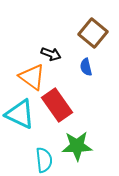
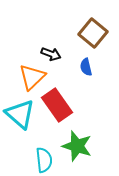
orange triangle: rotated 40 degrees clockwise
cyan triangle: rotated 16 degrees clockwise
green star: rotated 20 degrees clockwise
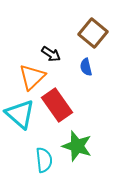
black arrow: rotated 12 degrees clockwise
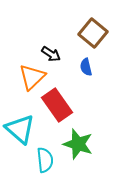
cyan triangle: moved 15 px down
green star: moved 1 px right, 2 px up
cyan semicircle: moved 1 px right
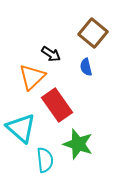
cyan triangle: moved 1 px right, 1 px up
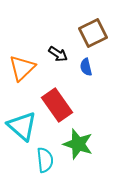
brown square: rotated 24 degrees clockwise
black arrow: moved 7 px right
orange triangle: moved 10 px left, 9 px up
cyan triangle: moved 1 px right, 2 px up
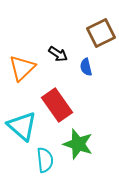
brown square: moved 8 px right
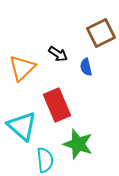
red rectangle: rotated 12 degrees clockwise
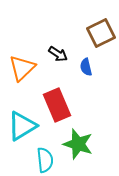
cyan triangle: rotated 48 degrees clockwise
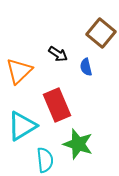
brown square: rotated 24 degrees counterclockwise
orange triangle: moved 3 px left, 3 px down
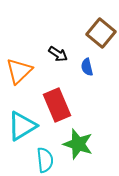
blue semicircle: moved 1 px right
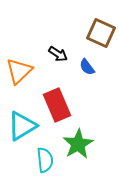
brown square: rotated 16 degrees counterclockwise
blue semicircle: rotated 24 degrees counterclockwise
green star: rotated 24 degrees clockwise
